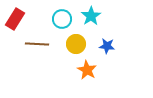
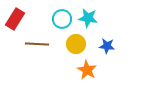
cyan star: moved 3 px left, 2 px down; rotated 30 degrees counterclockwise
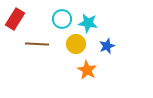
cyan star: moved 5 px down
blue star: rotated 28 degrees counterclockwise
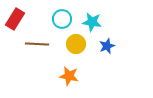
cyan star: moved 4 px right, 1 px up
orange star: moved 18 px left, 6 px down; rotated 18 degrees counterclockwise
